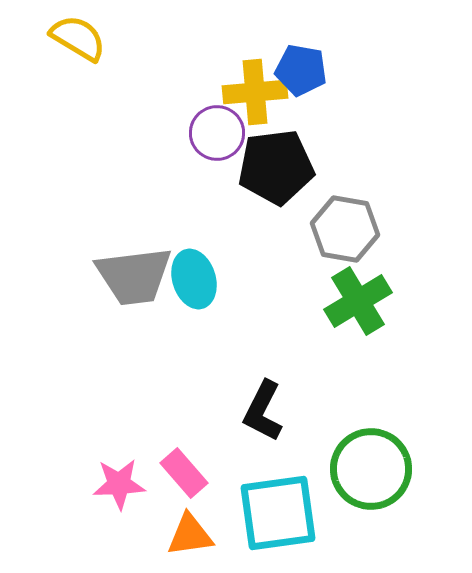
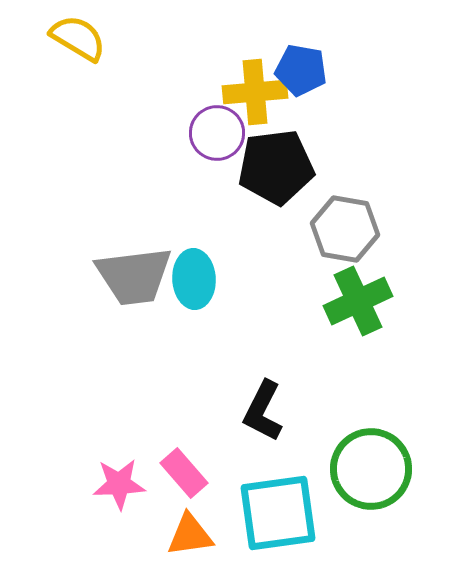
cyan ellipse: rotated 14 degrees clockwise
green cross: rotated 6 degrees clockwise
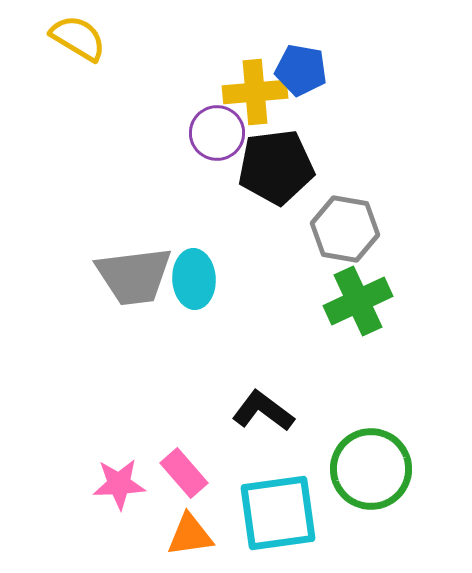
black L-shape: rotated 100 degrees clockwise
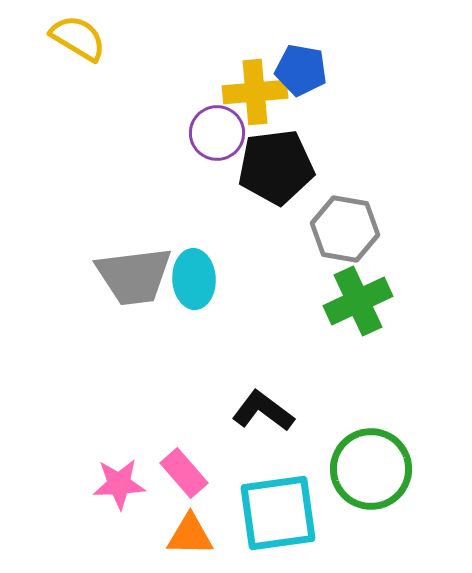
orange triangle: rotated 9 degrees clockwise
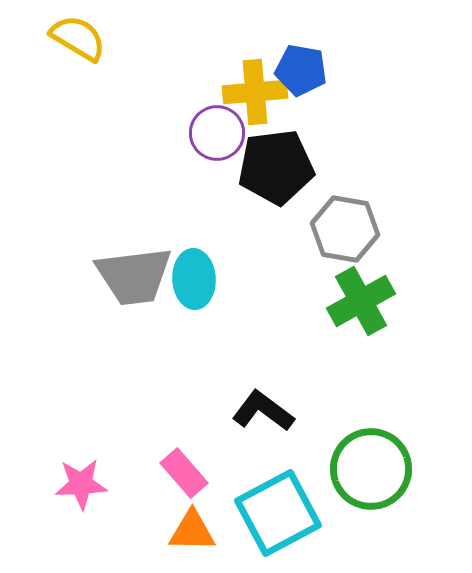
green cross: moved 3 px right; rotated 4 degrees counterclockwise
pink star: moved 38 px left
cyan square: rotated 20 degrees counterclockwise
orange triangle: moved 2 px right, 4 px up
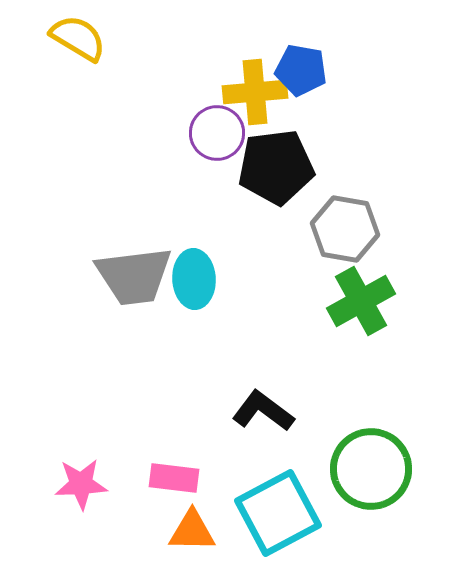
pink rectangle: moved 10 px left, 5 px down; rotated 42 degrees counterclockwise
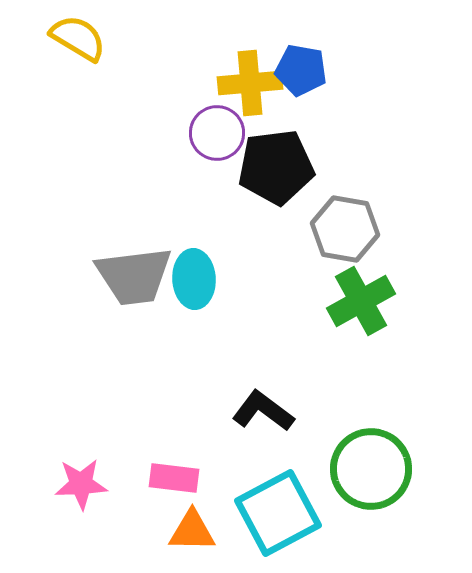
yellow cross: moved 5 px left, 9 px up
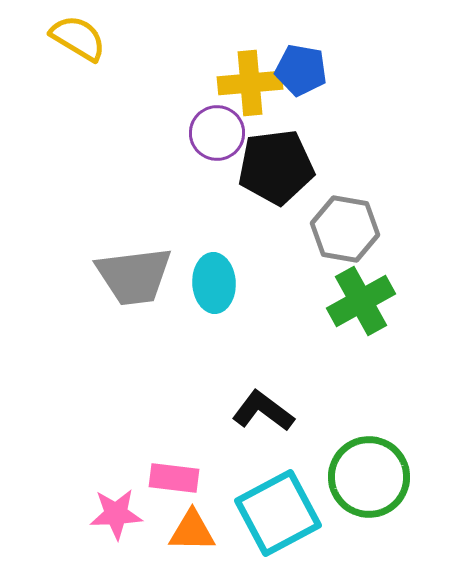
cyan ellipse: moved 20 px right, 4 px down
green circle: moved 2 px left, 8 px down
pink star: moved 35 px right, 30 px down
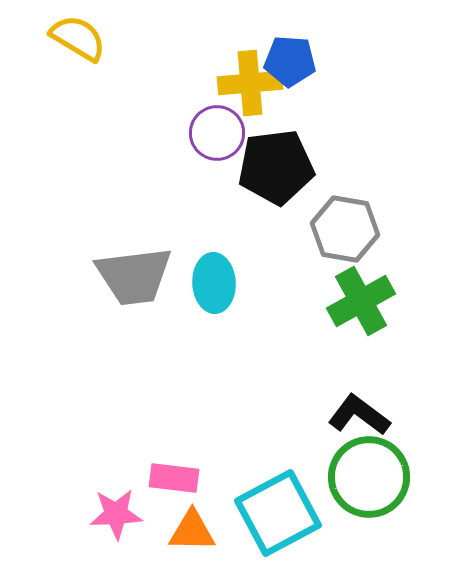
blue pentagon: moved 11 px left, 9 px up; rotated 6 degrees counterclockwise
black L-shape: moved 96 px right, 4 px down
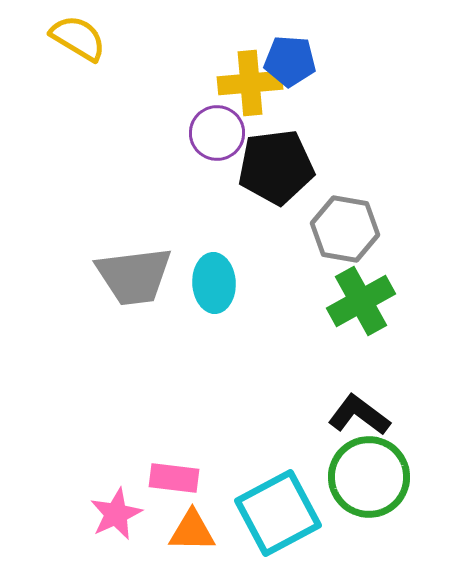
pink star: rotated 22 degrees counterclockwise
